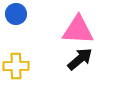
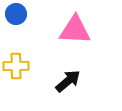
pink triangle: moved 3 px left
black arrow: moved 12 px left, 22 px down
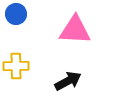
black arrow: rotated 12 degrees clockwise
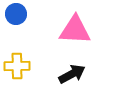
yellow cross: moved 1 px right
black arrow: moved 4 px right, 7 px up
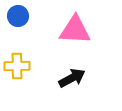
blue circle: moved 2 px right, 2 px down
black arrow: moved 4 px down
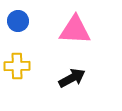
blue circle: moved 5 px down
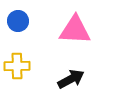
black arrow: moved 1 px left, 1 px down
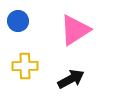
pink triangle: rotated 36 degrees counterclockwise
yellow cross: moved 8 px right
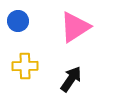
pink triangle: moved 3 px up
black arrow: rotated 28 degrees counterclockwise
